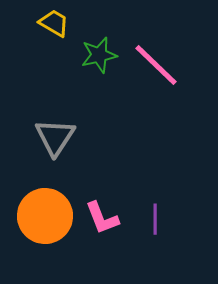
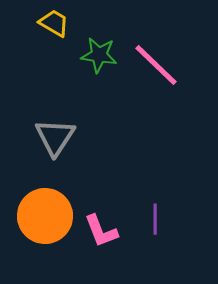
green star: rotated 21 degrees clockwise
pink L-shape: moved 1 px left, 13 px down
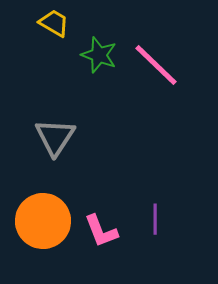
green star: rotated 12 degrees clockwise
orange circle: moved 2 px left, 5 px down
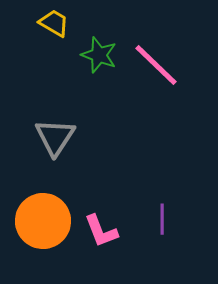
purple line: moved 7 px right
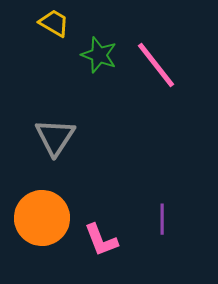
pink line: rotated 8 degrees clockwise
orange circle: moved 1 px left, 3 px up
pink L-shape: moved 9 px down
